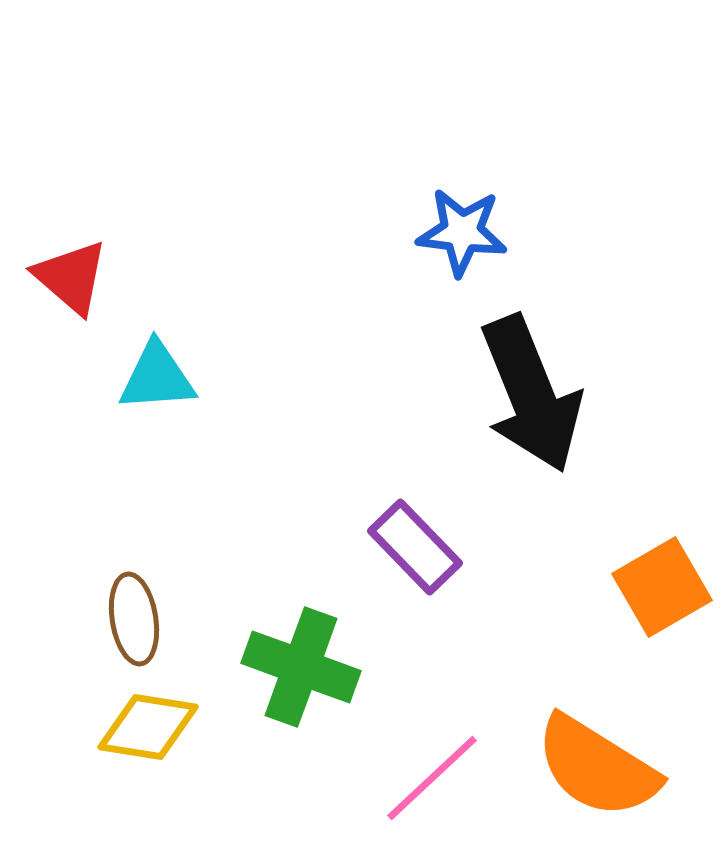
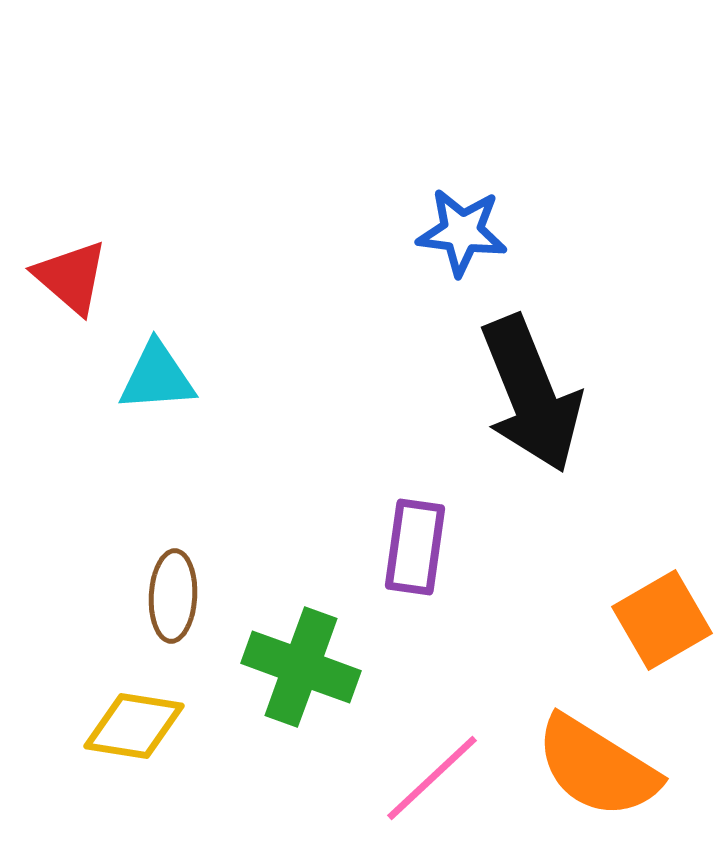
purple rectangle: rotated 52 degrees clockwise
orange square: moved 33 px down
brown ellipse: moved 39 px right, 23 px up; rotated 12 degrees clockwise
yellow diamond: moved 14 px left, 1 px up
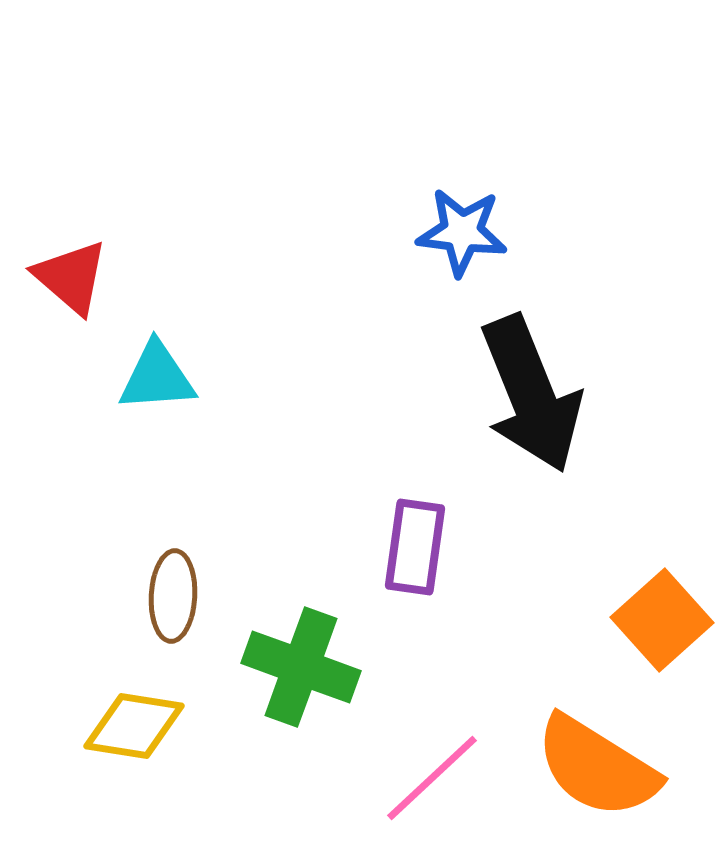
orange square: rotated 12 degrees counterclockwise
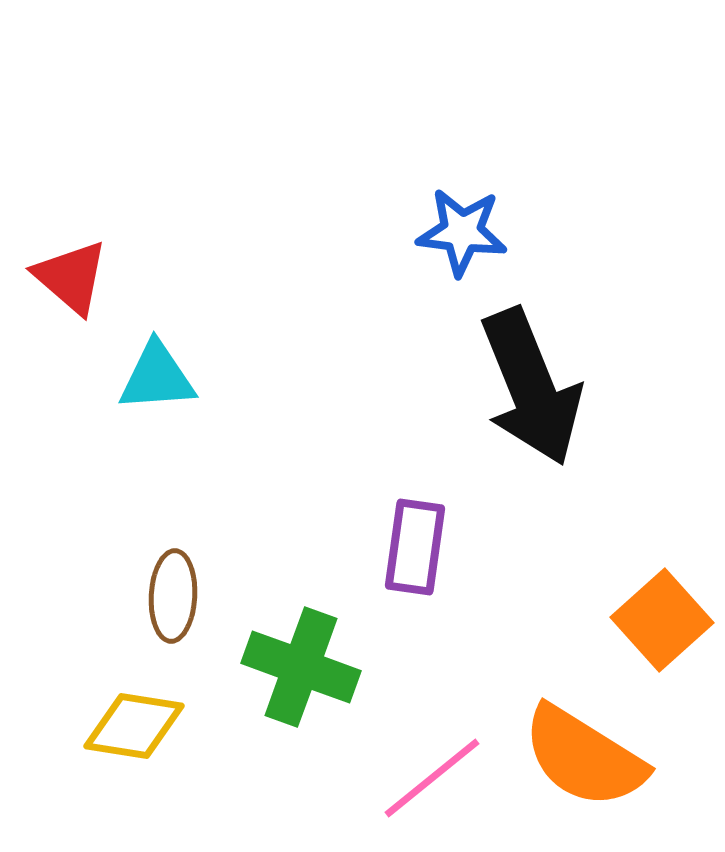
black arrow: moved 7 px up
orange semicircle: moved 13 px left, 10 px up
pink line: rotated 4 degrees clockwise
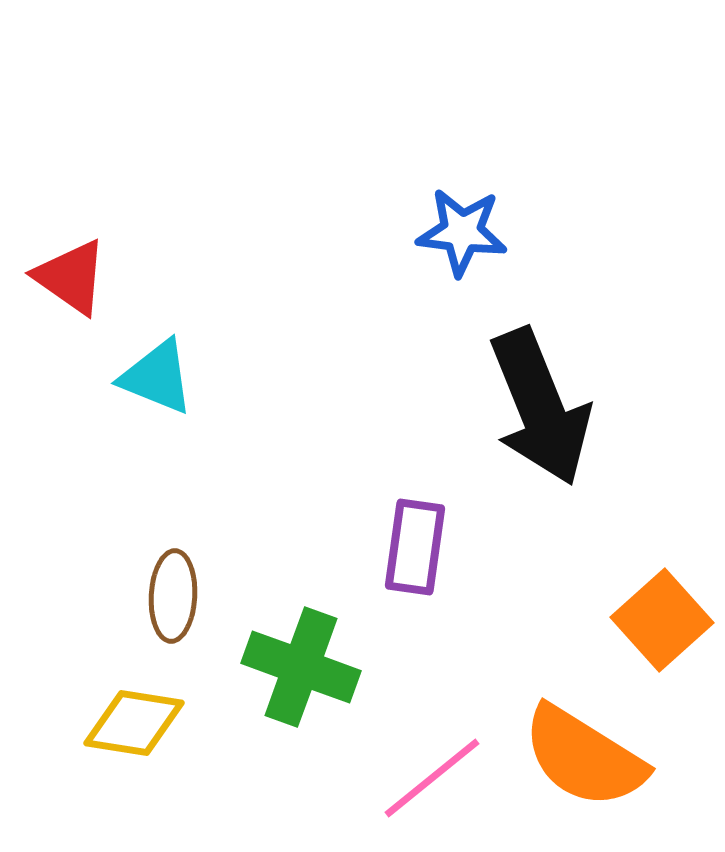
red triangle: rotated 6 degrees counterclockwise
cyan triangle: rotated 26 degrees clockwise
black arrow: moved 9 px right, 20 px down
yellow diamond: moved 3 px up
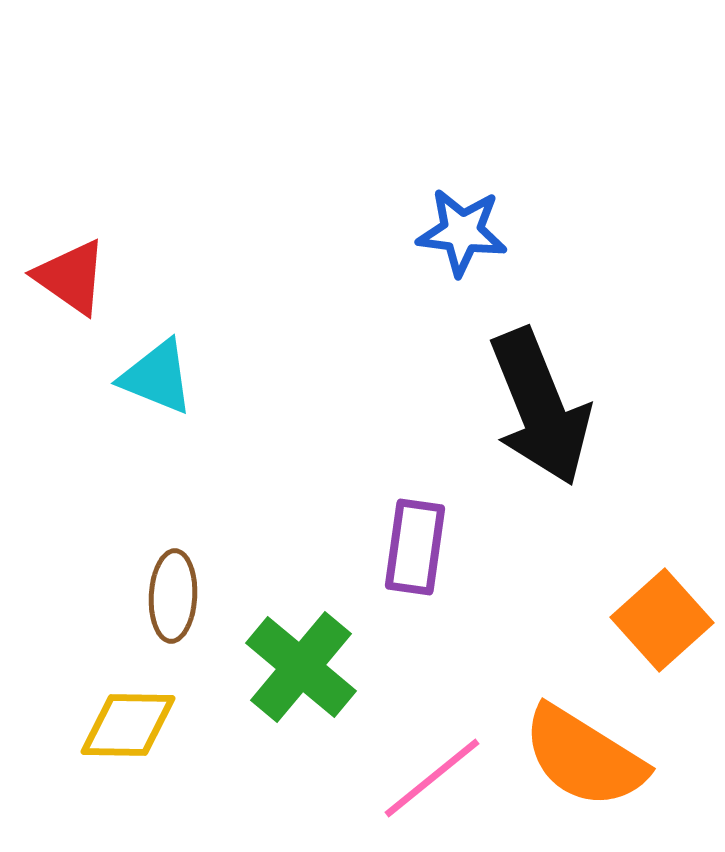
green cross: rotated 20 degrees clockwise
yellow diamond: moved 6 px left, 2 px down; rotated 8 degrees counterclockwise
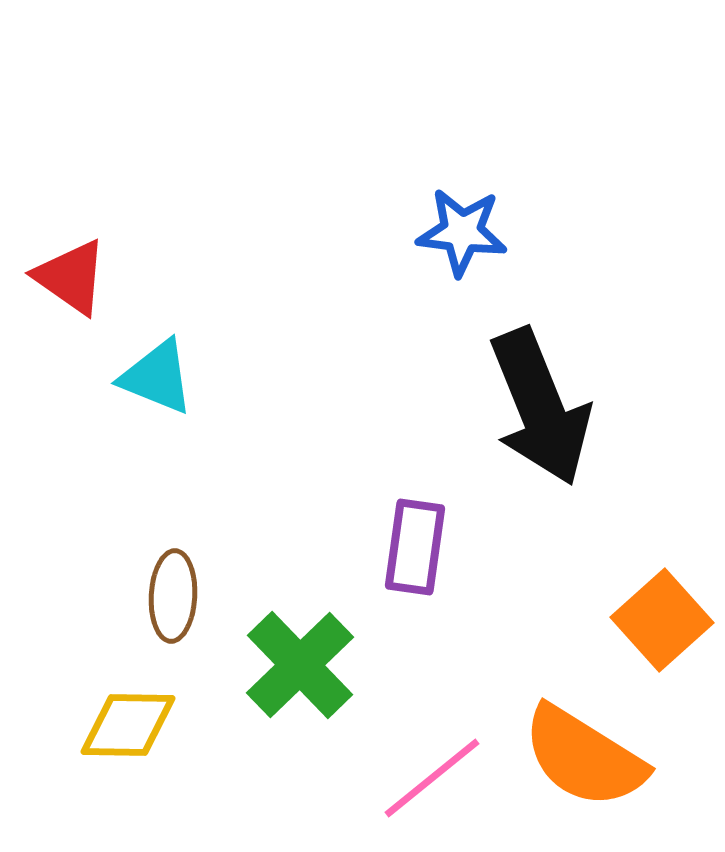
green cross: moved 1 px left, 2 px up; rotated 6 degrees clockwise
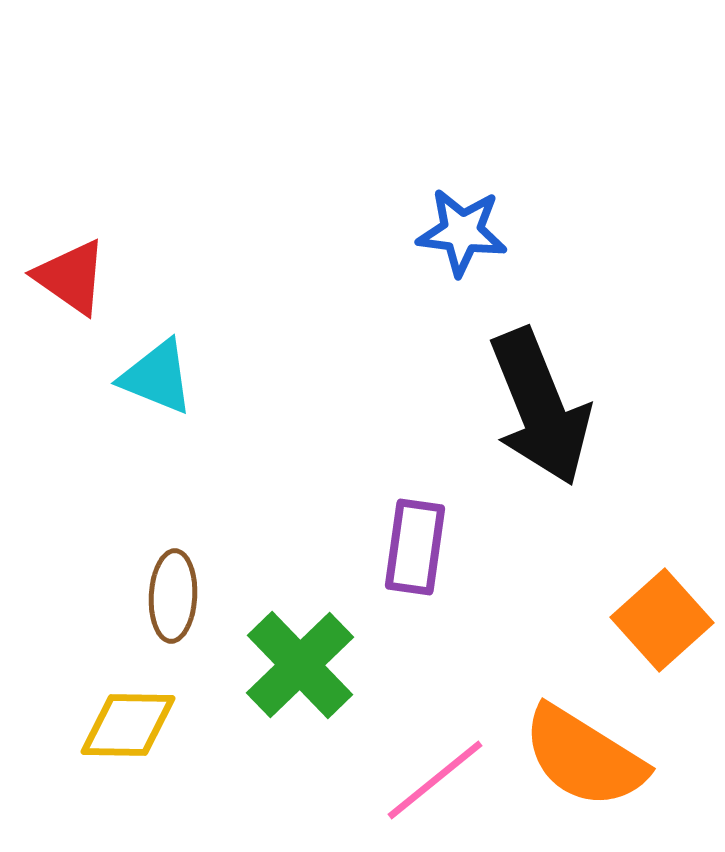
pink line: moved 3 px right, 2 px down
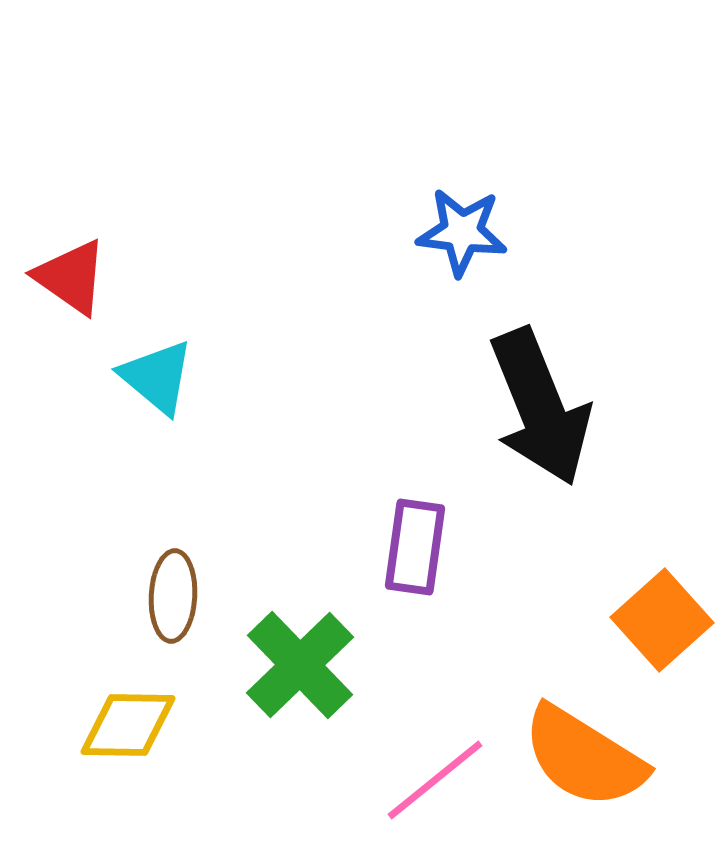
cyan triangle: rotated 18 degrees clockwise
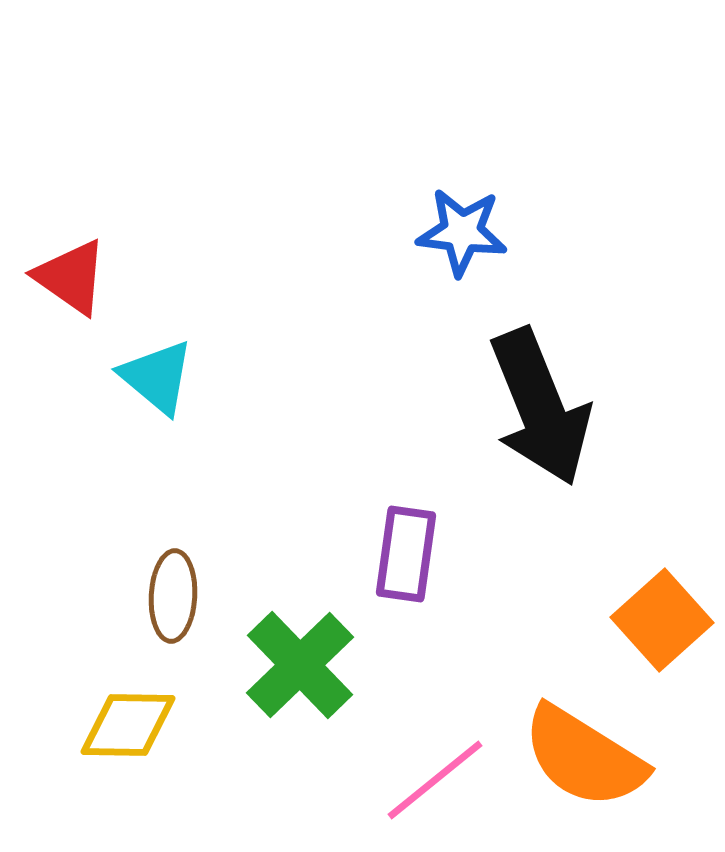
purple rectangle: moved 9 px left, 7 px down
